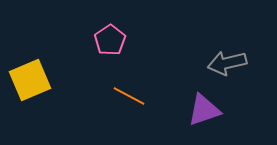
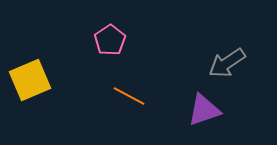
gray arrow: rotated 21 degrees counterclockwise
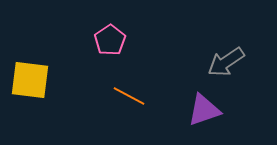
gray arrow: moved 1 px left, 1 px up
yellow square: rotated 30 degrees clockwise
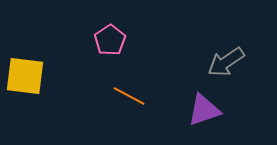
yellow square: moved 5 px left, 4 px up
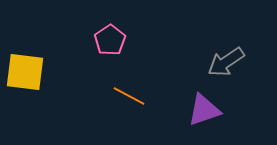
yellow square: moved 4 px up
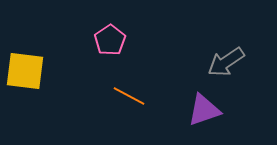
yellow square: moved 1 px up
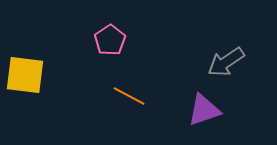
yellow square: moved 4 px down
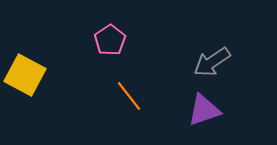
gray arrow: moved 14 px left
yellow square: rotated 21 degrees clockwise
orange line: rotated 24 degrees clockwise
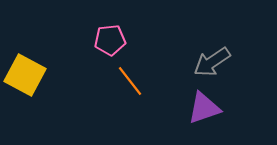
pink pentagon: rotated 28 degrees clockwise
orange line: moved 1 px right, 15 px up
purple triangle: moved 2 px up
